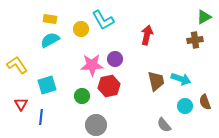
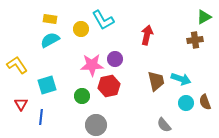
cyan circle: moved 1 px right, 3 px up
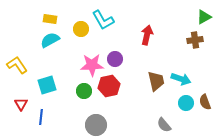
green circle: moved 2 px right, 5 px up
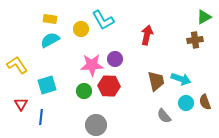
red hexagon: rotated 15 degrees clockwise
gray semicircle: moved 9 px up
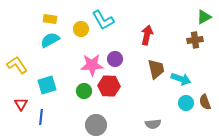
brown trapezoid: moved 12 px up
gray semicircle: moved 11 px left, 8 px down; rotated 56 degrees counterclockwise
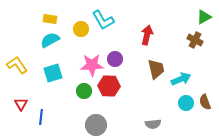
brown cross: rotated 35 degrees clockwise
cyan arrow: rotated 42 degrees counterclockwise
cyan square: moved 6 px right, 12 px up
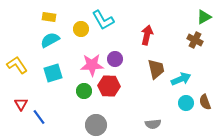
yellow rectangle: moved 1 px left, 2 px up
blue line: moved 2 px left; rotated 42 degrees counterclockwise
